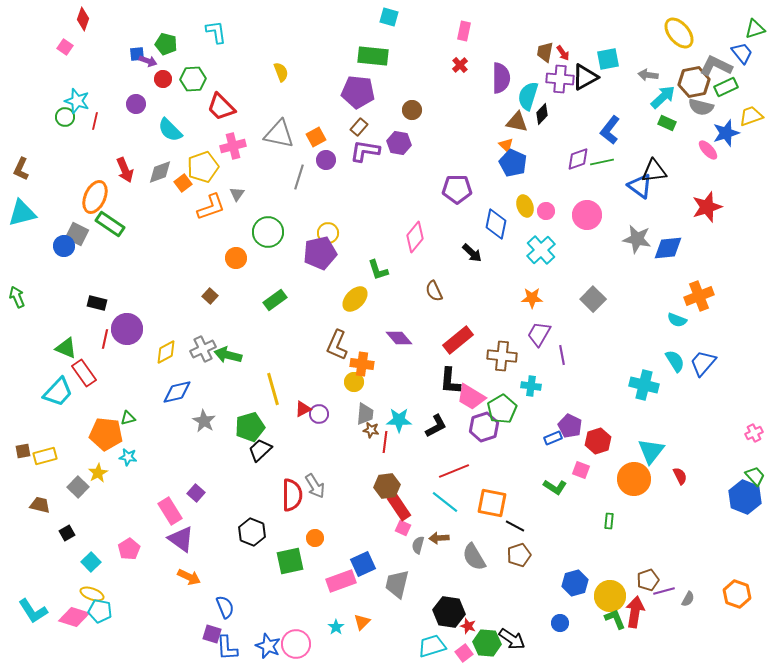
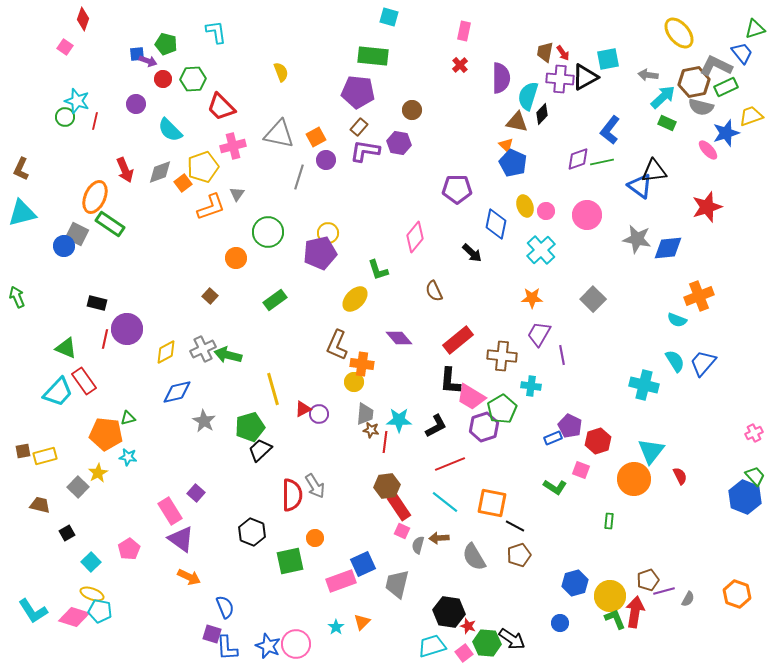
red rectangle at (84, 373): moved 8 px down
red line at (454, 471): moved 4 px left, 7 px up
pink square at (403, 528): moved 1 px left, 3 px down
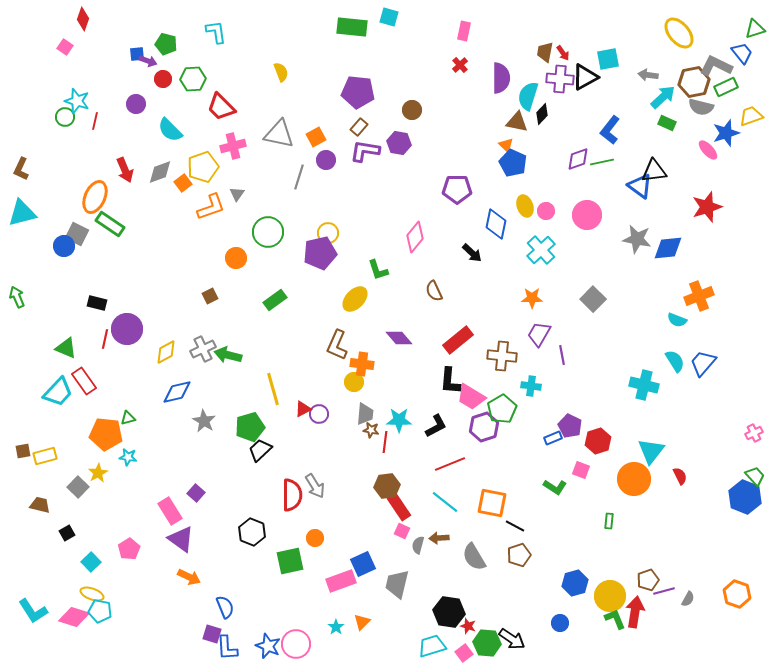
green rectangle at (373, 56): moved 21 px left, 29 px up
brown square at (210, 296): rotated 21 degrees clockwise
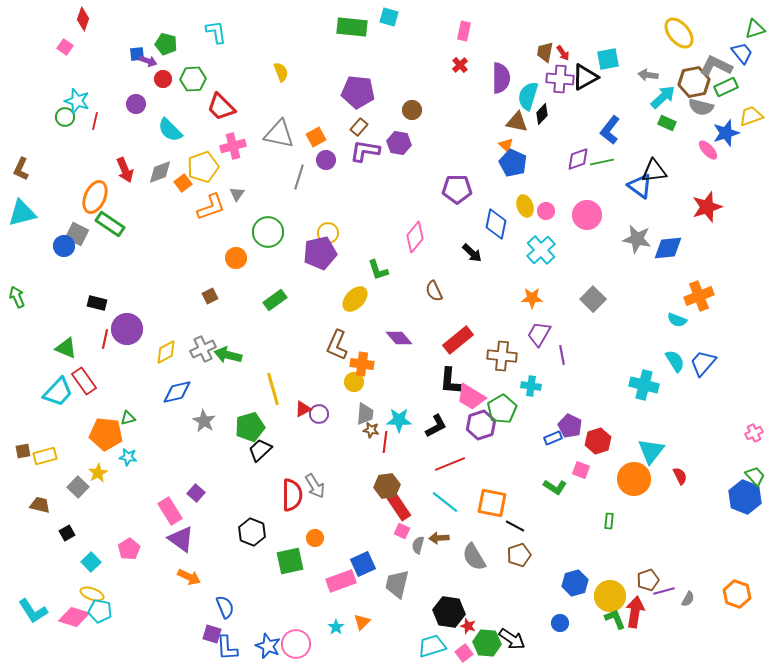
purple hexagon at (484, 427): moved 3 px left, 2 px up
